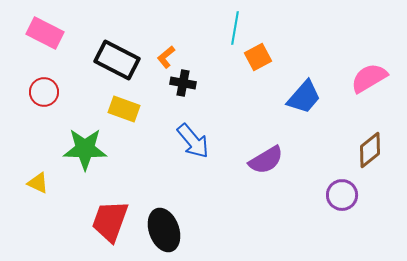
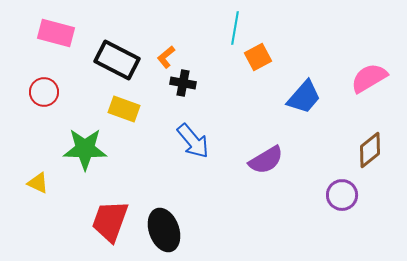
pink rectangle: moved 11 px right; rotated 12 degrees counterclockwise
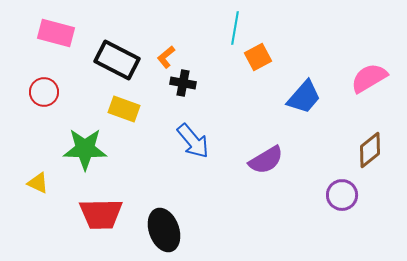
red trapezoid: moved 9 px left, 7 px up; rotated 111 degrees counterclockwise
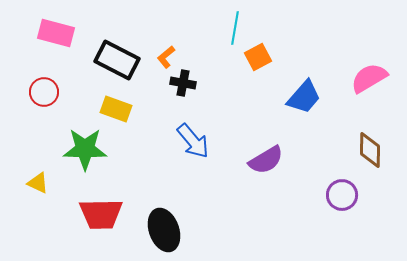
yellow rectangle: moved 8 px left
brown diamond: rotated 51 degrees counterclockwise
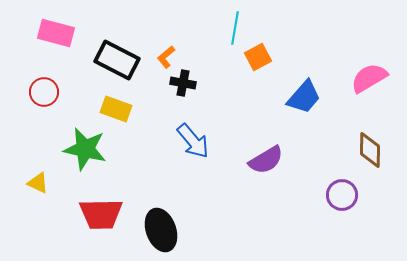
green star: rotated 12 degrees clockwise
black ellipse: moved 3 px left
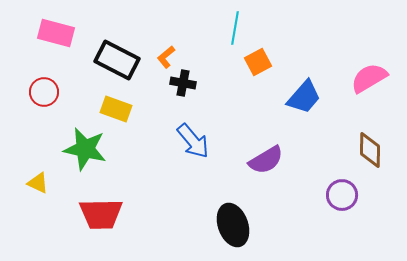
orange square: moved 5 px down
black ellipse: moved 72 px right, 5 px up
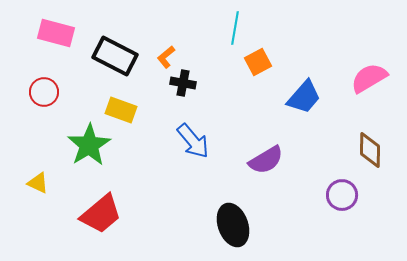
black rectangle: moved 2 px left, 4 px up
yellow rectangle: moved 5 px right, 1 px down
green star: moved 4 px right, 4 px up; rotated 27 degrees clockwise
red trapezoid: rotated 39 degrees counterclockwise
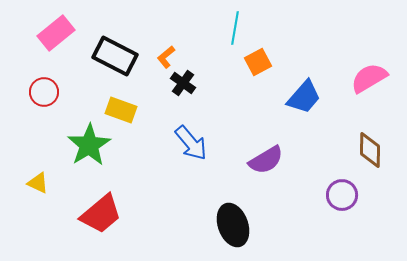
pink rectangle: rotated 54 degrees counterclockwise
black cross: rotated 25 degrees clockwise
blue arrow: moved 2 px left, 2 px down
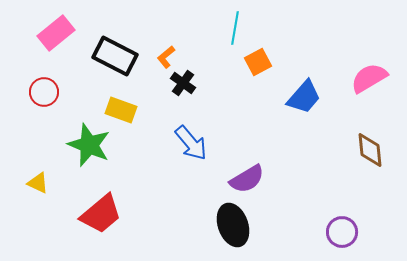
green star: rotated 18 degrees counterclockwise
brown diamond: rotated 6 degrees counterclockwise
purple semicircle: moved 19 px left, 19 px down
purple circle: moved 37 px down
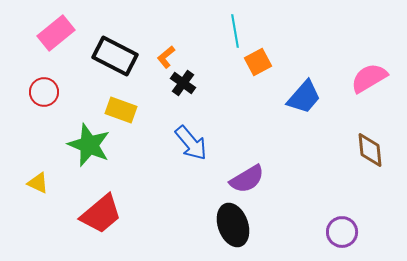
cyan line: moved 3 px down; rotated 20 degrees counterclockwise
